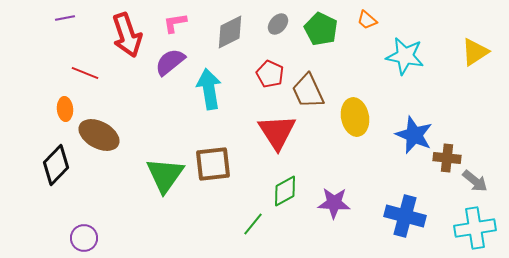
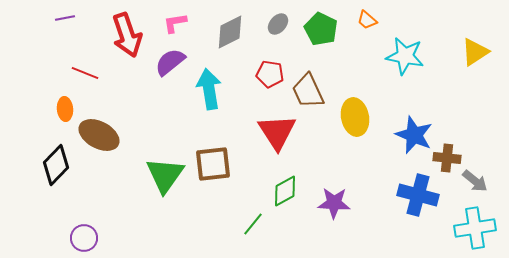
red pentagon: rotated 16 degrees counterclockwise
blue cross: moved 13 px right, 21 px up
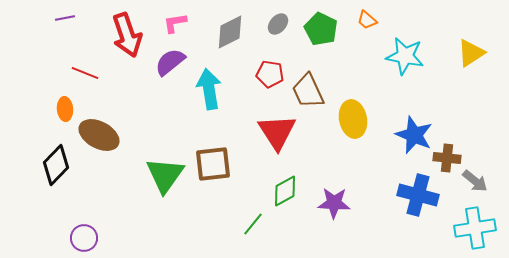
yellow triangle: moved 4 px left, 1 px down
yellow ellipse: moved 2 px left, 2 px down
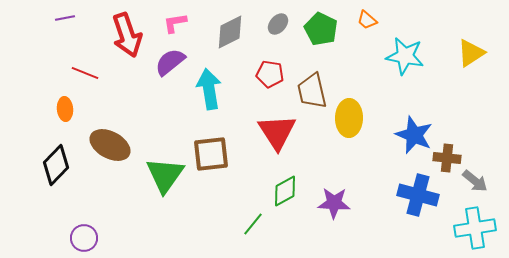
brown trapezoid: moved 4 px right; rotated 12 degrees clockwise
yellow ellipse: moved 4 px left, 1 px up; rotated 12 degrees clockwise
brown ellipse: moved 11 px right, 10 px down
brown square: moved 2 px left, 10 px up
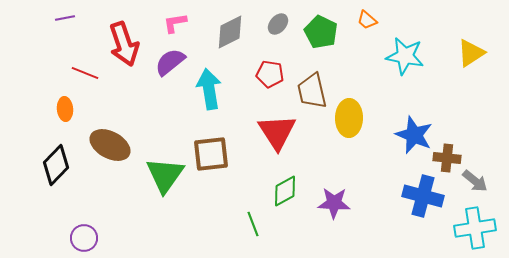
green pentagon: moved 3 px down
red arrow: moved 3 px left, 9 px down
blue cross: moved 5 px right, 1 px down
green line: rotated 60 degrees counterclockwise
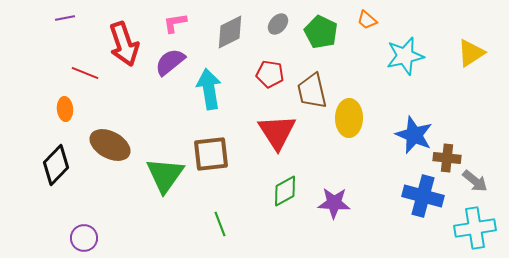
cyan star: rotated 24 degrees counterclockwise
green line: moved 33 px left
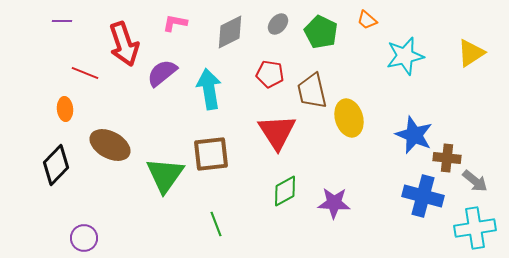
purple line: moved 3 px left, 3 px down; rotated 12 degrees clockwise
pink L-shape: rotated 20 degrees clockwise
purple semicircle: moved 8 px left, 11 px down
yellow ellipse: rotated 18 degrees counterclockwise
green line: moved 4 px left
